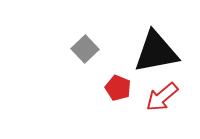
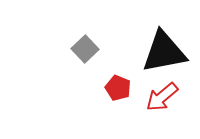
black triangle: moved 8 px right
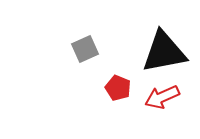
gray square: rotated 20 degrees clockwise
red arrow: rotated 16 degrees clockwise
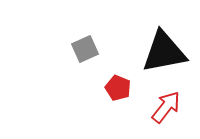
red arrow: moved 4 px right, 10 px down; rotated 152 degrees clockwise
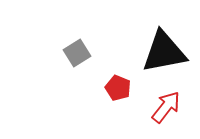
gray square: moved 8 px left, 4 px down; rotated 8 degrees counterclockwise
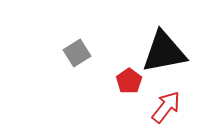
red pentagon: moved 11 px right, 7 px up; rotated 15 degrees clockwise
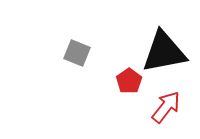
gray square: rotated 36 degrees counterclockwise
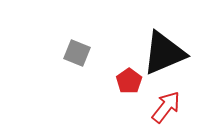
black triangle: moved 1 px down; rotated 12 degrees counterclockwise
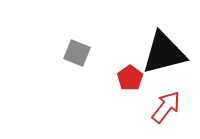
black triangle: rotated 9 degrees clockwise
red pentagon: moved 1 px right, 3 px up
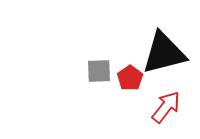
gray square: moved 22 px right, 18 px down; rotated 24 degrees counterclockwise
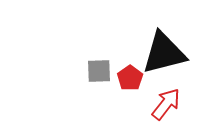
red arrow: moved 3 px up
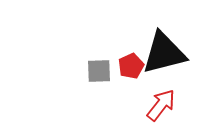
red pentagon: moved 1 px right, 12 px up; rotated 10 degrees clockwise
red arrow: moved 5 px left, 1 px down
